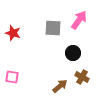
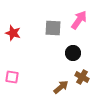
brown arrow: moved 1 px right, 1 px down
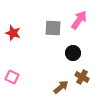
pink square: rotated 16 degrees clockwise
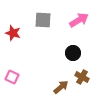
pink arrow: rotated 24 degrees clockwise
gray square: moved 10 px left, 8 px up
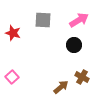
black circle: moved 1 px right, 8 px up
pink square: rotated 24 degrees clockwise
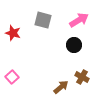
gray square: rotated 12 degrees clockwise
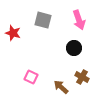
pink arrow: rotated 102 degrees clockwise
black circle: moved 3 px down
pink square: moved 19 px right; rotated 24 degrees counterclockwise
brown arrow: rotated 98 degrees counterclockwise
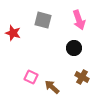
brown arrow: moved 9 px left
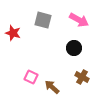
pink arrow: rotated 42 degrees counterclockwise
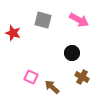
black circle: moved 2 px left, 5 px down
